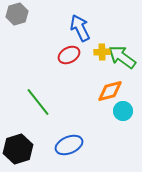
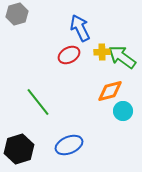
black hexagon: moved 1 px right
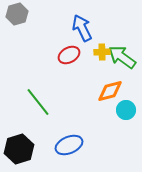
blue arrow: moved 2 px right
cyan circle: moved 3 px right, 1 px up
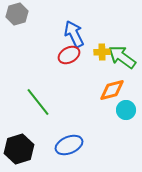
blue arrow: moved 8 px left, 6 px down
orange diamond: moved 2 px right, 1 px up
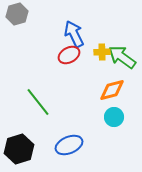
cyan circle: moved 12 px left, 7 px down
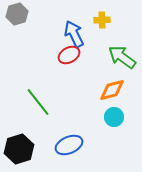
yellow cross: moved 32 px up
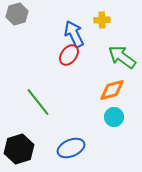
red ellipse: rotated 25 degrees counterclockwise
blue ellipse: moved 2 px right, 3 px down
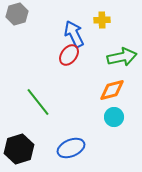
green arrow: rotated 132 degrees clockwise
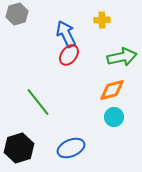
blue arrow: moved 8 px left
black hexagon: moved 1 px up
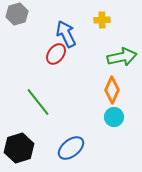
red ellipse: moved 13 px left, 1 px up
orange diamond: rotated 52 degrees counterclockwise
blue ellipse: rotated 16 degrees counterclockwise
